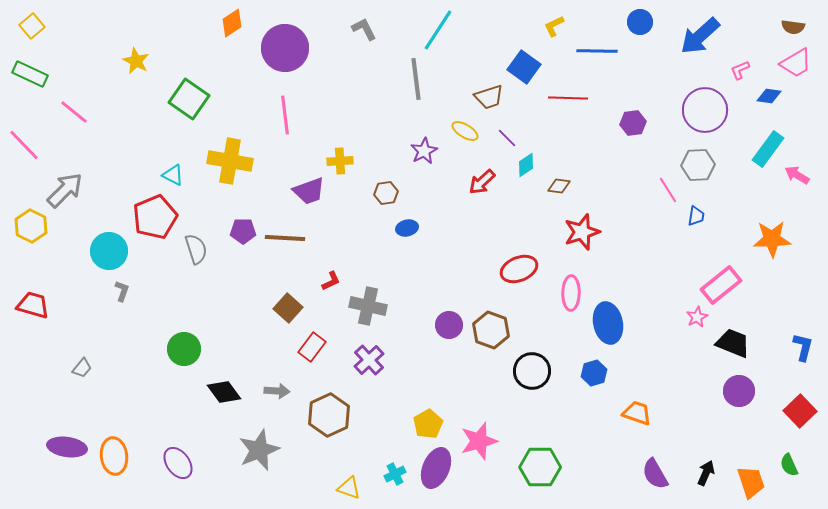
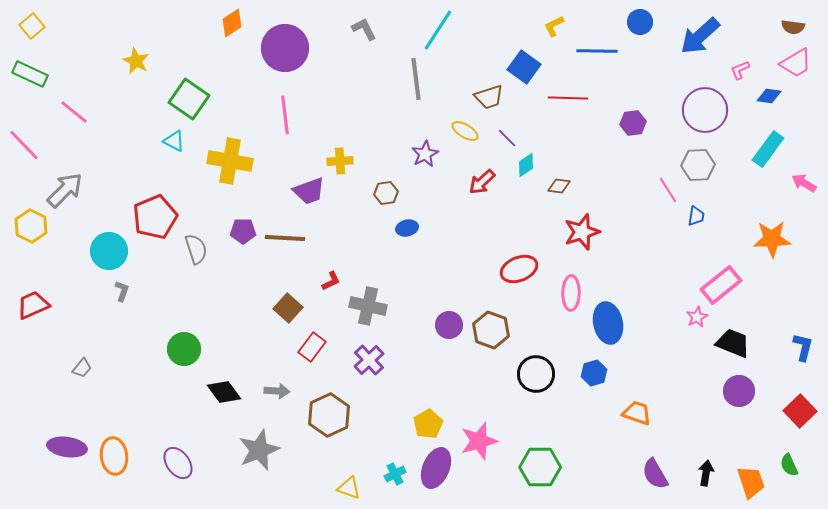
purple star at (424, 151): moved 1 px right, 3 px down
cyan triangle at (173, 175): moved 1 px right, 34 px up
pink arrow at (797, 175): moved 7 px right, 8 px down
red trapezoid at (33, 305): rotated 40 degrees counterclockwise
black circle at (532, 371): moved 4 px right, 3 px down
black arrow at (706, 473): rotated 15 degrees counterclockwise
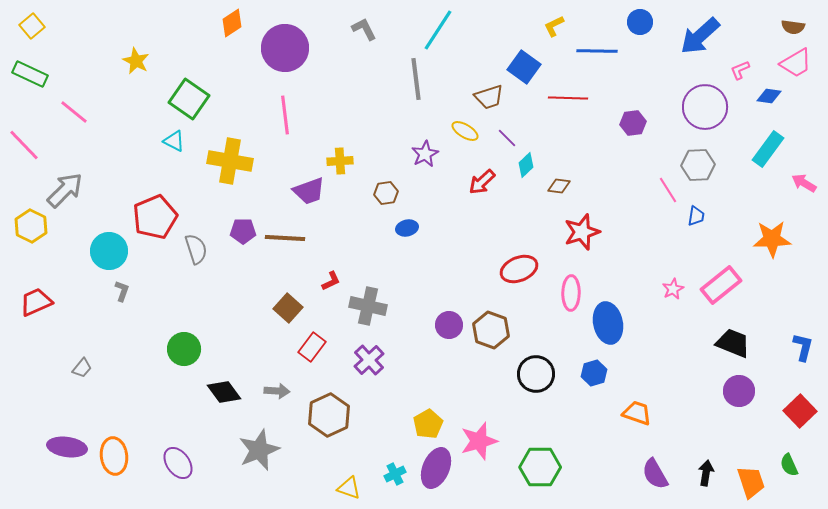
purple circle at (705, 110): moved 3 px up
cyan diamond at (526, 165): rotated 10 degrees counterclockwise
red trapezoid at (33, 305): moved 3 px right, 3 px up
pink star at (697, 317): moved 24 px left, 28 px up
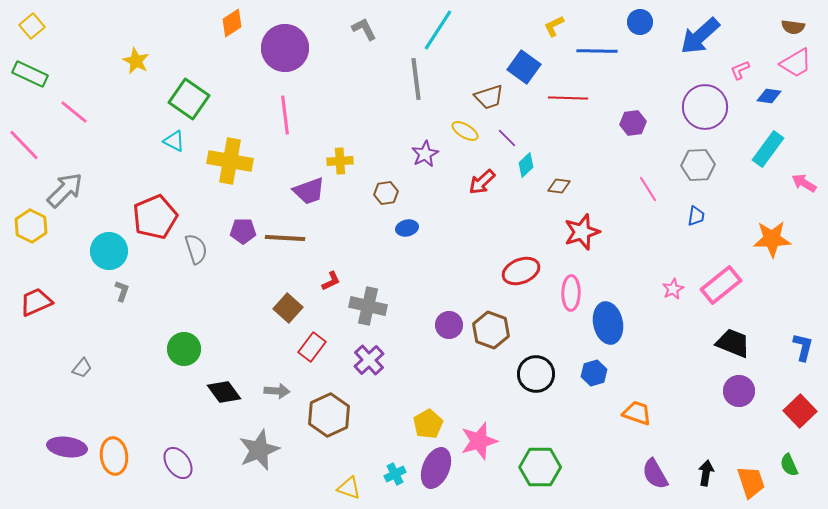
pink line at (668, 190): moved 20 px left, 1 px up
red ellipse at (519, 269): moved 2 px right, 2 px down
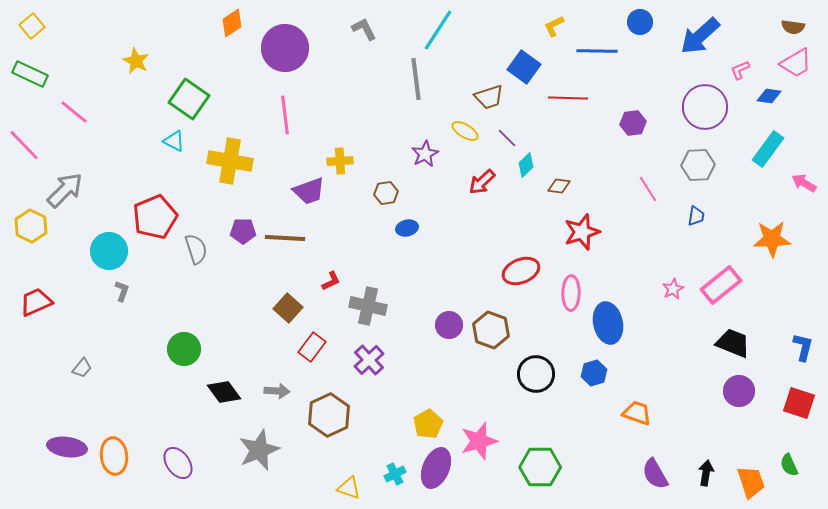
red square at (800, 411): moved 1 px left, 8 px up; rotated 28 degrees counterclockwise
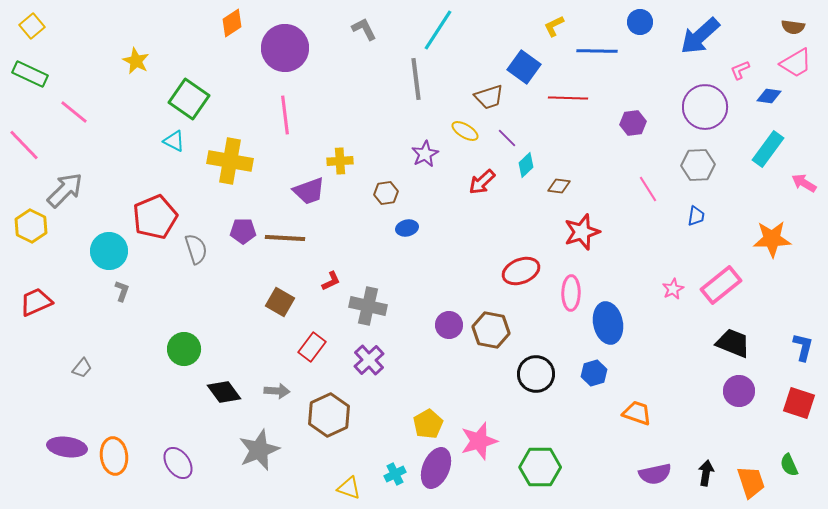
brown square at (288, 308): moved 8 px left, 6 px up; rotated 12 degrees counterclockwise
brown hexagon at (491, 330): rotated 9 degrees counterclockwise
purple semicircle at (655, 474): rotated 72 degrees counterclockwise
